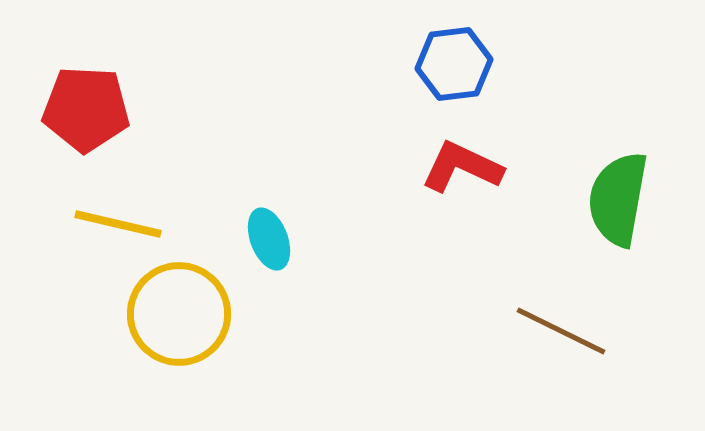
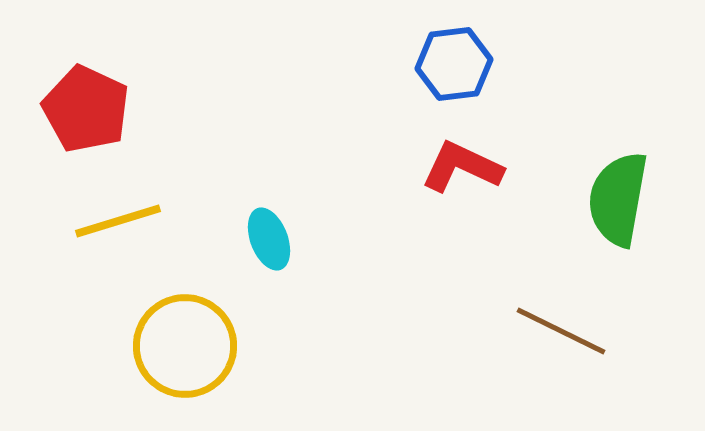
red pentagon: rotated 22 degrees clockwise
yellow line: moved 3 px up; rotated 30 degrees counterclockwise
yellow circle: moved 6 px right, 32 px down
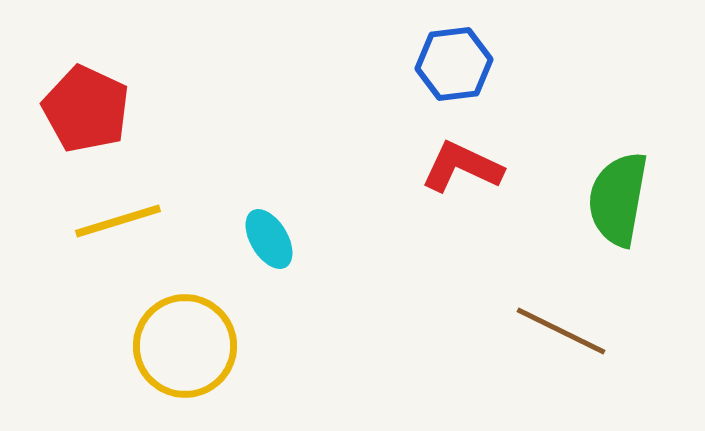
cyan ellipse: rotated 10 degrees counterclockwise
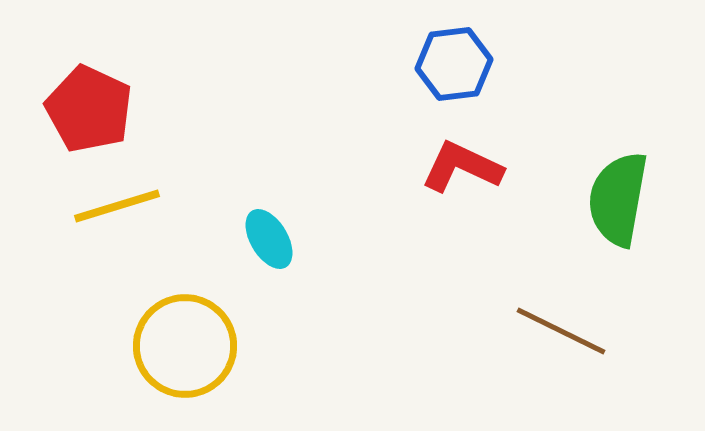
red pentagon: moved 3 px right
yellow line: moved 1 px left, 15 px up
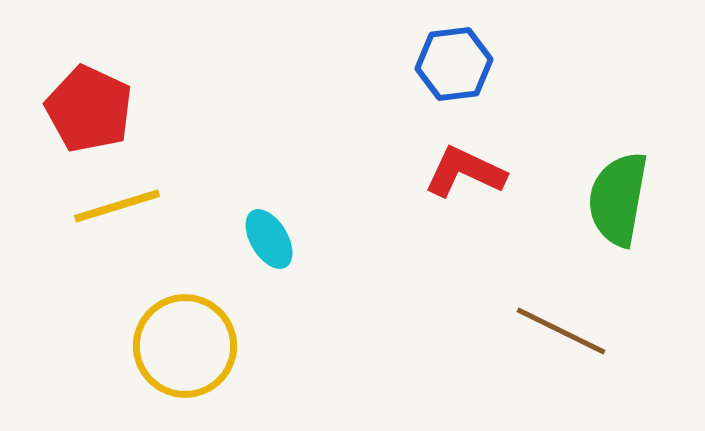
red L-shape: moved 3 px right, 5 px down
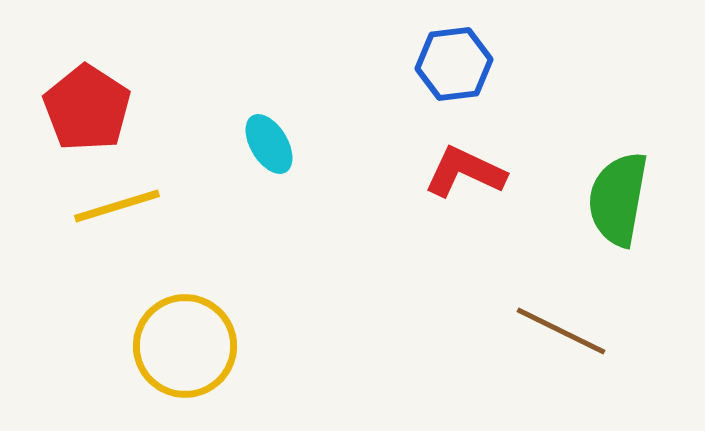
red pentagon: moved 2 px left, 1 px up; rotated 8 degrees clockwise
cyan ellipse: moved 95 px up
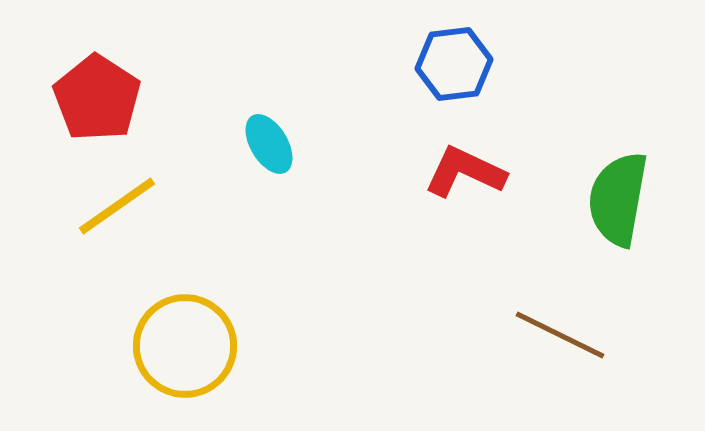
red pentagon: moved 10 px right, 10 px up
yellow line: rotated 18 degrees counterclockwise
brown line: moved 1 px left, 4 px down
